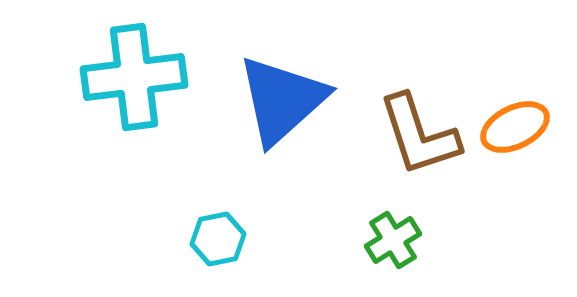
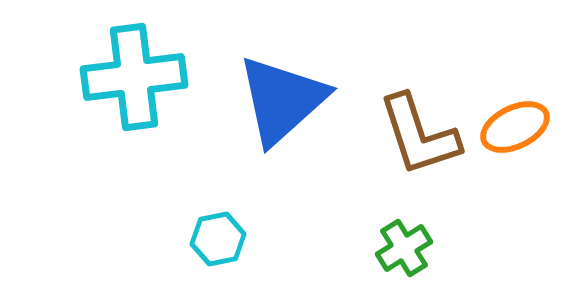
green cross: moved 11 px right, 8 px down
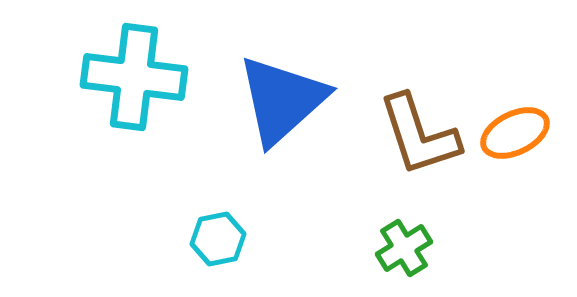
cyan cross: rotated 14 degrees clockwise
orange ellipse: moved 6 px down
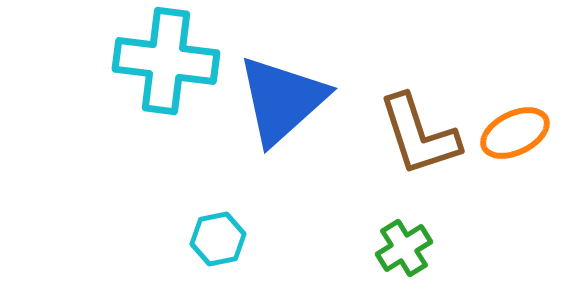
cyan cross: moved 32 px right, 16 px up
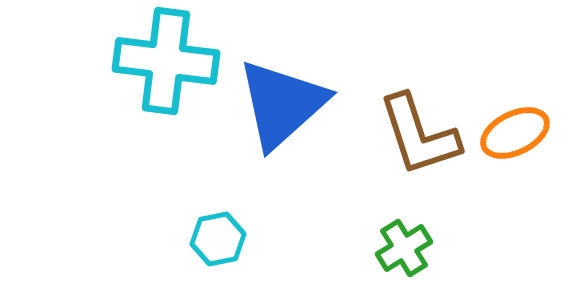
blue triangle: moved 4 px down
